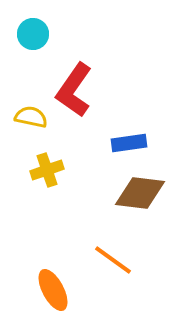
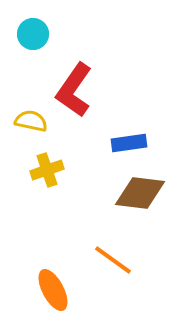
yellow semicircle: moved 4 px down
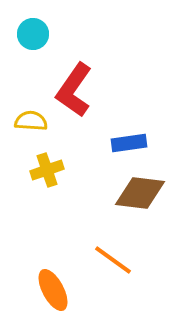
yellow semicircle: rotated 8 degrees counterclockwise
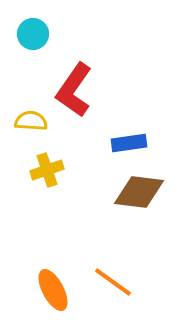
brown diamond: moved 1 px left, 1 px up
orange line: moved 22 px down
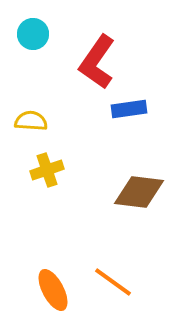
red L-shape: moved 23 px right, 28 px up
blue rectangle: moved 34 px up
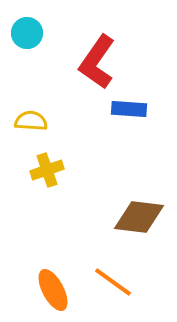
cyan circle: moved 6 px left, 1 px up
blue rectangle: rotated 12 degrees clockwise
brown diamond: moved 25 px down
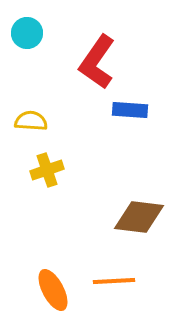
blue rectangle: moved 1 px right, 1 px down
orange line: moved 1 px right, 1 px up; rotated 39 degrees counterclockwise
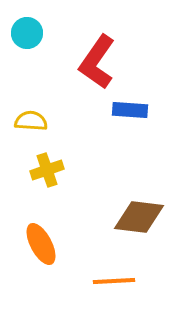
orange ellipse: moved 12 px left, 46 px up
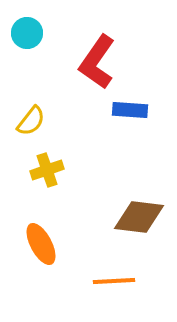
yellow semicircle: rotated 124 degrees clockwise
